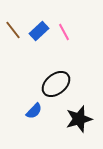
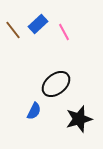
blue rectangle: moved 1 px left, 7 px up
blue semicircle: rotated 18 degrees counterclockwise
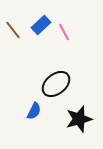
blue rectangle: moved 3 px right, 1 px down
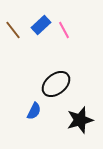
pink line: moved 2 px up
black star: moved 1 px right, 1 px down
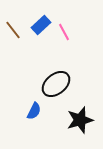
pink line: moved 2 px down
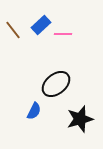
pink line: moved 1 px left, 2 px down; rotated 60 degrees counterclockwise
black star: moved 1 px up
